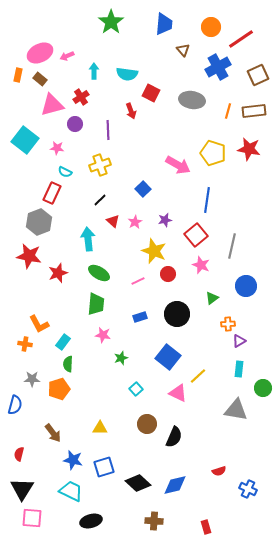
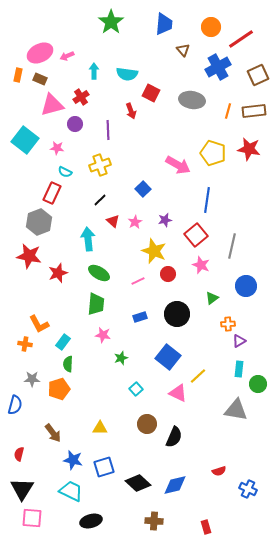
brown rectangle at (40, 79): rotated 16 degrees counterclockwise
green circle at (263, 388): moved 5 px left, 4 px up
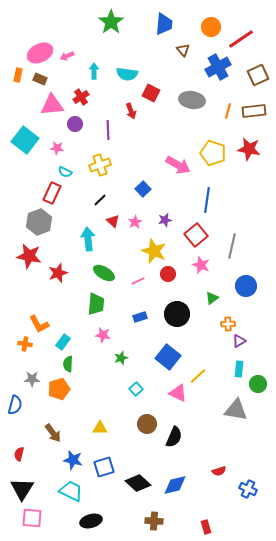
pink triangle at (52, 105): rotated 10 degrees clockwise
green ellipse at (99, 273): moved 5 px right
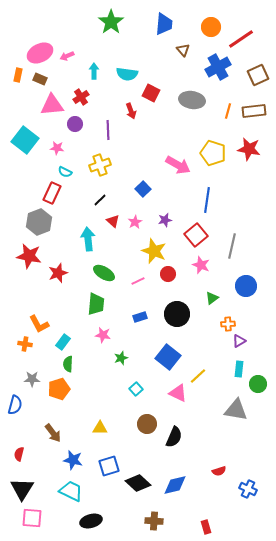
blue square at (104, 467): moved 5 px right, 1 px up
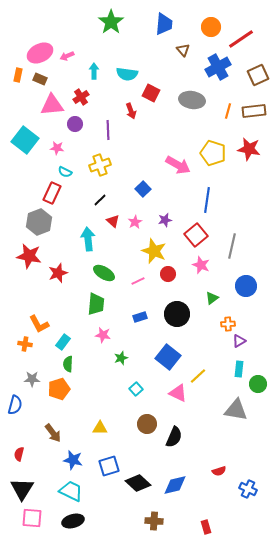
black ellipse at (91, 521): moved 18 px left
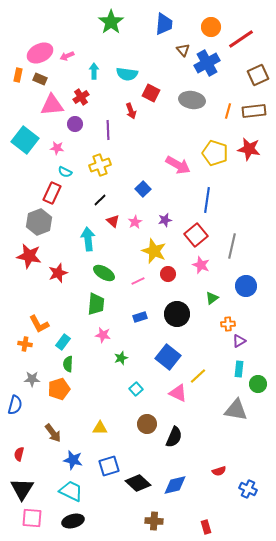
blue cross at (218, 67): moved 11 px left, 4 px up
yellow pentagon at (213, 153): moved 2 px right
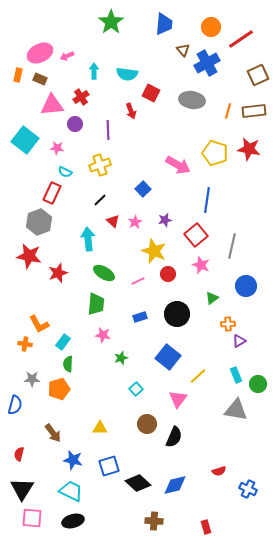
cyan rectangle at (239, 369): moved 3 px left, 6 px down; rotated 28 degrees counterclockwise
pink triangle at (178, 393): moved 6 px down; rotated 42 degrees clockwise
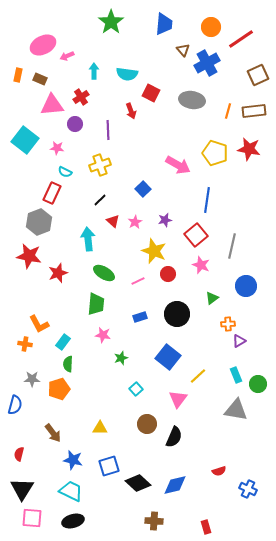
pink ellipse at (40, 53): moved 3 px right, 8 px up
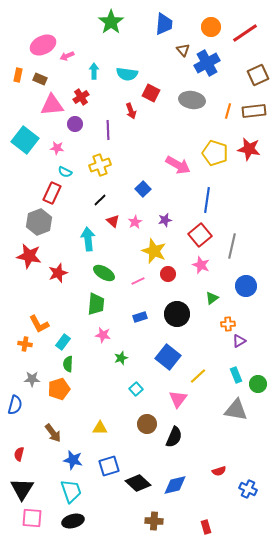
red line at (241, 39): moved 4 px right, 6 px up
red square at (196, 235): moved 4 px right
cyan trapezoid at (71, 491): rotated 45 degrees clockwise
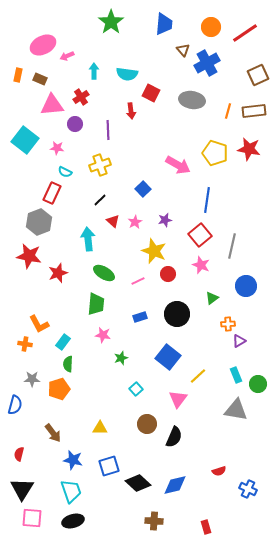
red arrow at (131, 111): rotated 14 degrees clockwise
